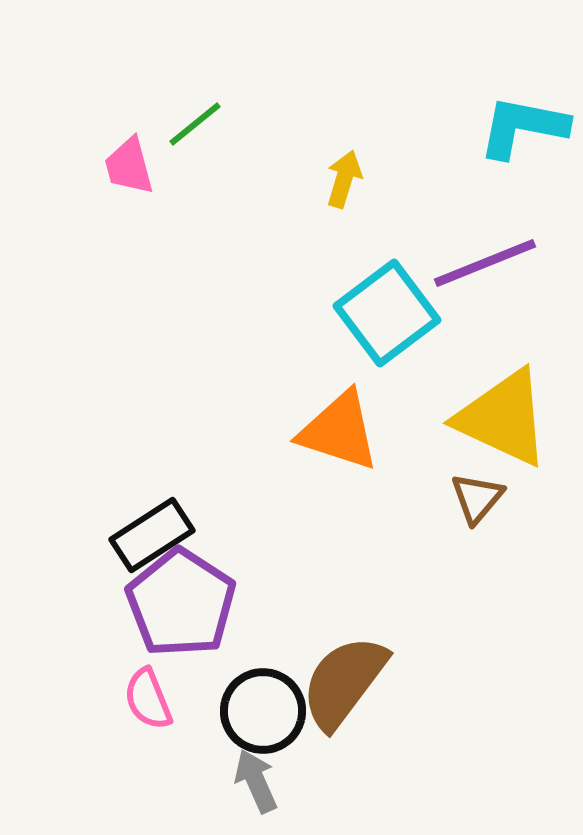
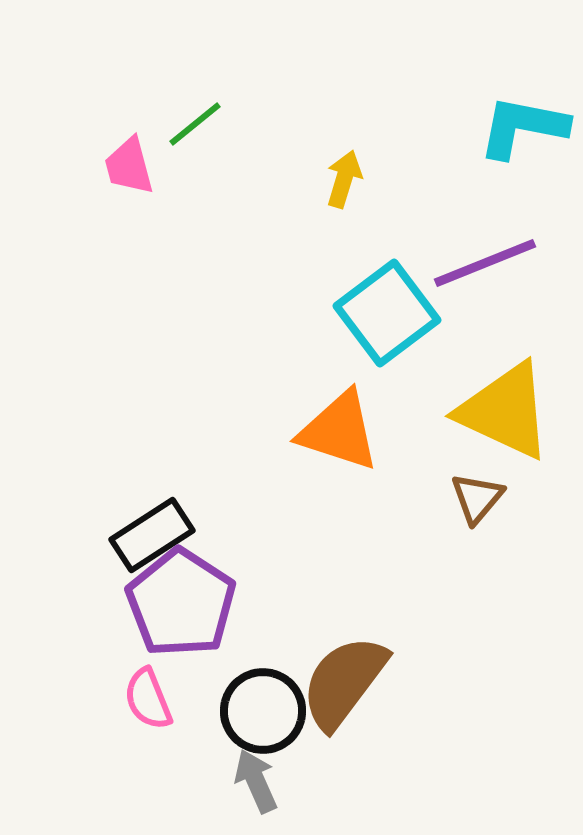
yellow triangle: moved 2 px right, 7 px up
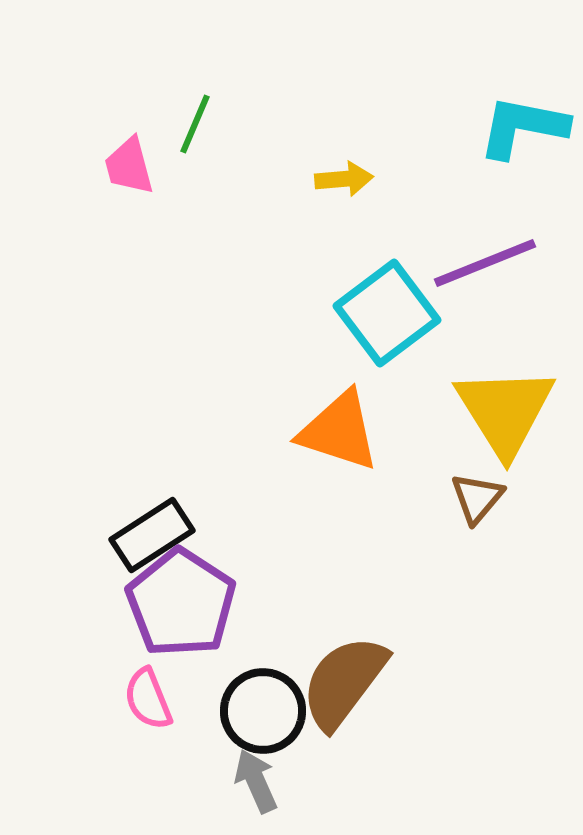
green line: rotated 28 degrees counterclockwise
yellow arrow: rotated 68 degrees clockwise
yellow triangle: rotated 33 degrees clockwise
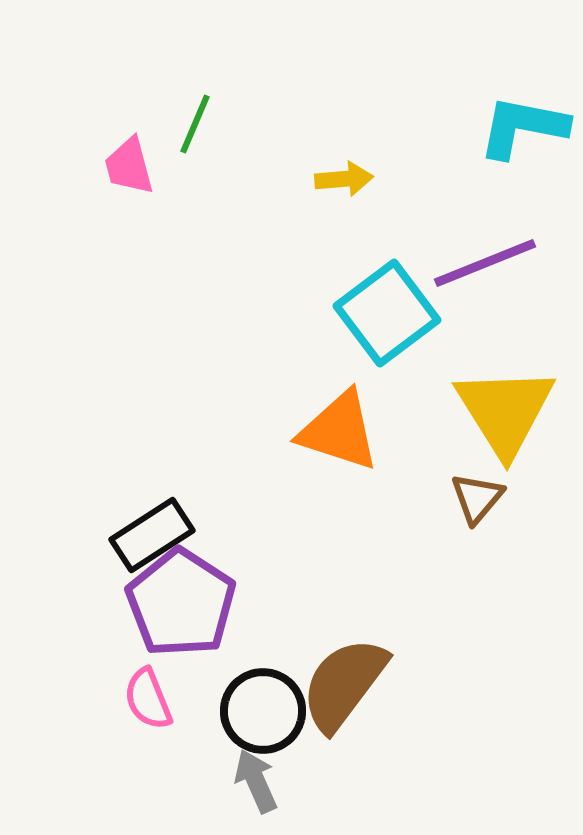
brown semicircle: moved 2 px down
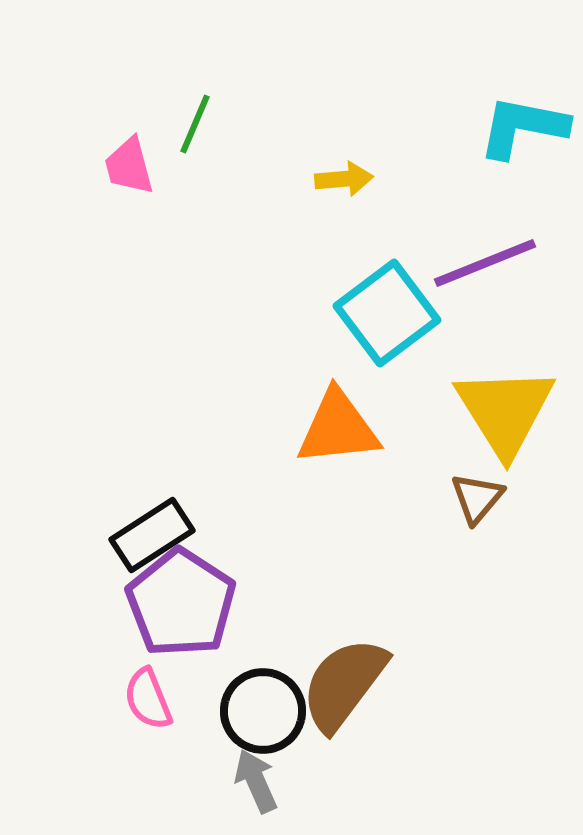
orange triangle: moved 1 px left, 3 px up; rotated 24 degrees counterclockwise
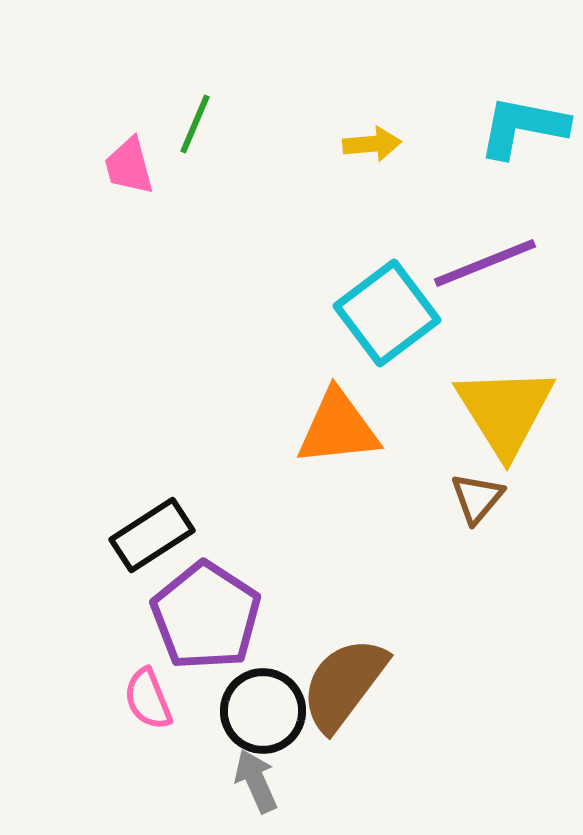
yellow arrow: moved 28 px right, 35 px up
purple pentagon: moved 25 px right, 13 px down
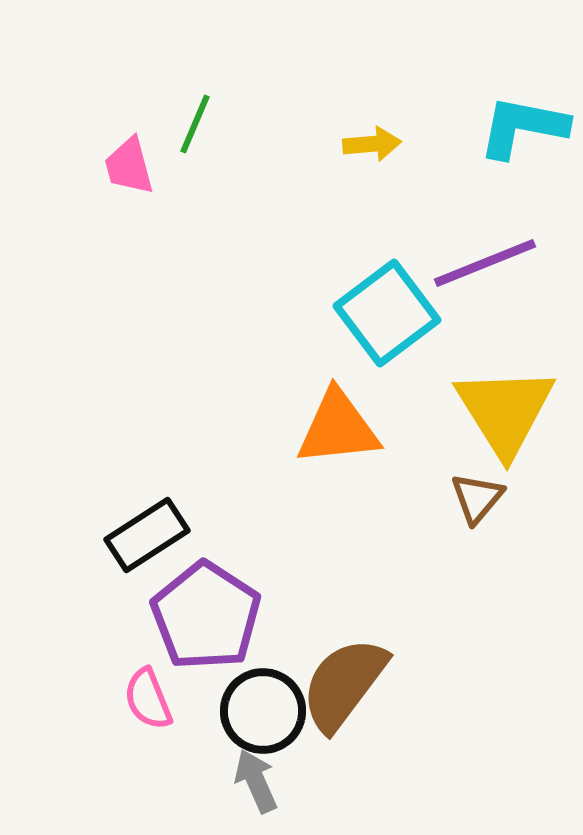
black rectangle: moved 5 px left
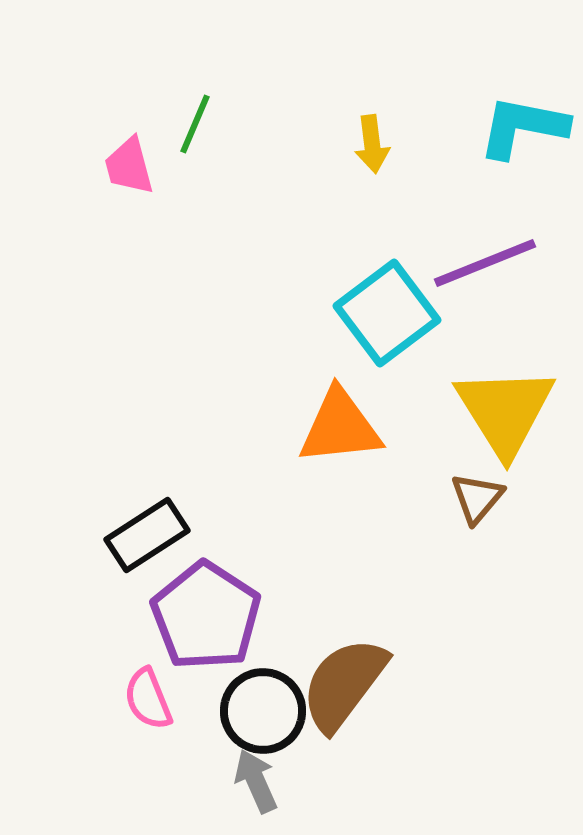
yellow arrow: rotated 88 degrees clockwise
orange triangle: moved 2 px right, 1 px up
